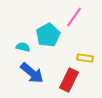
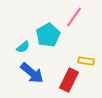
cyan semicircle: rotated 128 degrees clockwise
yellow rectangle: moved 1 px right, 3 px down
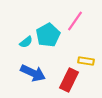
pink line: moved 1 px right, 4 px down
cyan semicircle: moved 3 px right, 5 px up
blue arrow: moved 1 px right; rotated 15 degrees counterclockwise
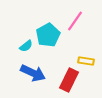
cyan semicircle: moved 4 px down
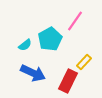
cyan pentagon: moved 2 px right, 4 px down
cyan semicircle: moved 1 px left, 1 px up
yellow rectangle: moved 2 px left, 1 px down; rotated 56 degrees counterclockwise
red rectangle: moved 1 px left, 1 px down
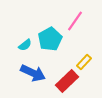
red rectangle: moved 1 px left; rotated 20 degrees clockwise
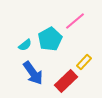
pink line: rotated 15 degrees clockwise
blue arrow: rotated 30 degrees clockwise
red rectangle: moved 1 px left
